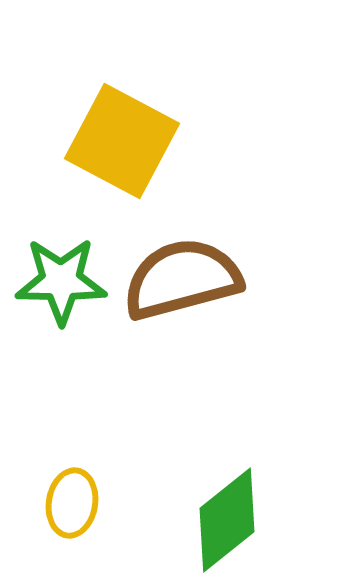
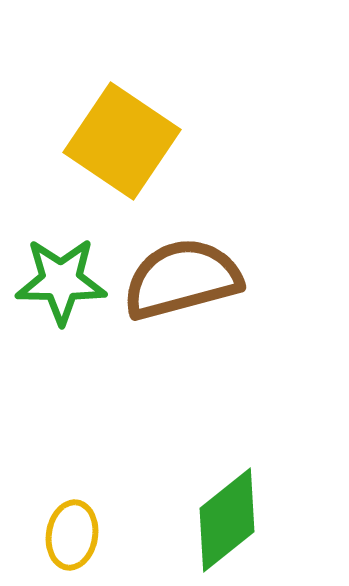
yellow square: rotated 6 degrees clockwise
yellow ellipse: moved 32 px down
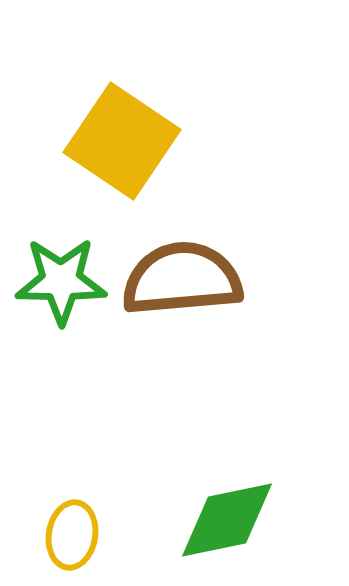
brown semicircle: rotated 10 degrees clockwise
green diamond: rotated 27 degrees clockwise
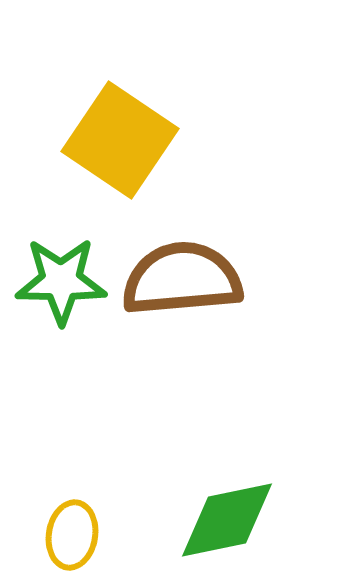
yellow square: moved 2 px left, 1 px up
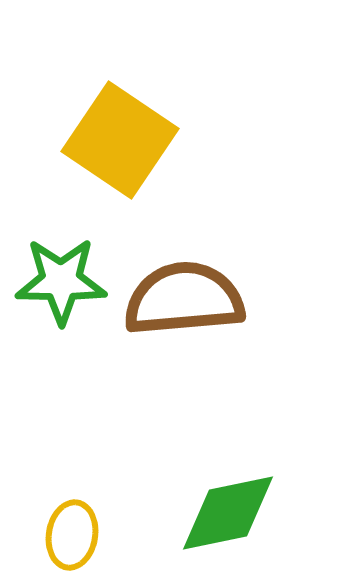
brown semicircle: moved 2 px right, 20 px down
green diamond: moved 1 px right, 7 px up
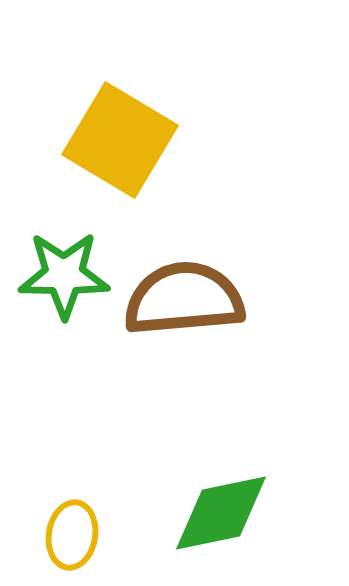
yellow square: rotated 3 degrees counterclockwise
green star: moved 3 px right, 6 px up
green diamond: moved 7 px left
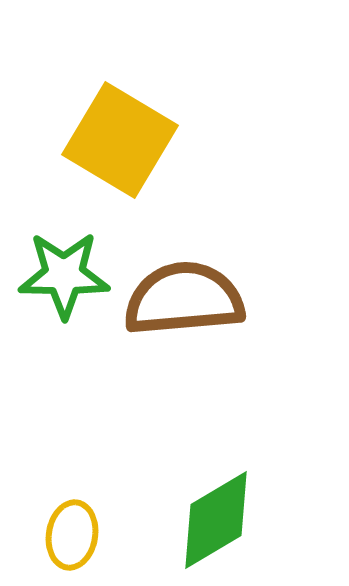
green diamond: moved 5 px left, 7 px down; rotated 19 degrees counterclockwise
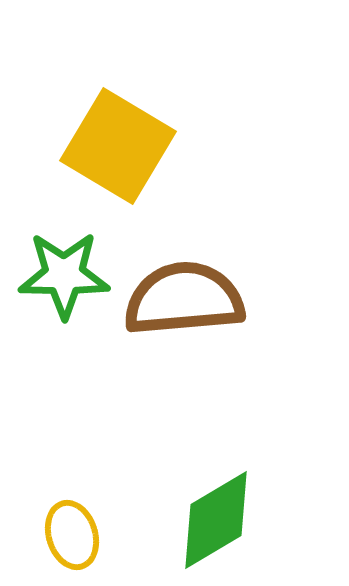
yellow square: moved 2 px left, 6 px down
yellow ellipse: rotated 26 degrees counterclockwise
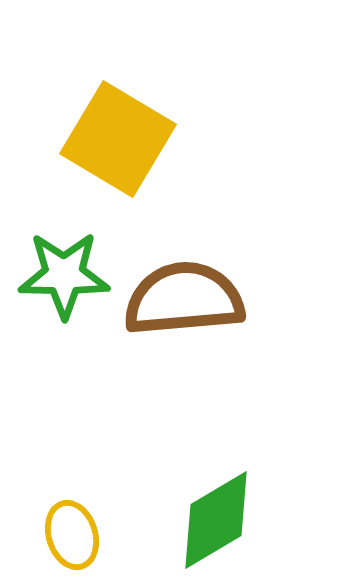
yellow square: moved 7 px up
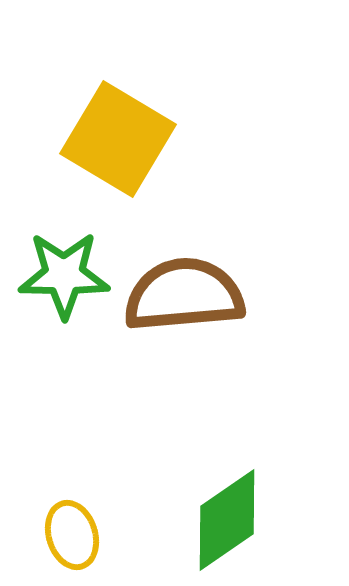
brown semicircle: moved 4 px up
green diamond: moved 11 px right; rotated 4 degrees counterclockwise
